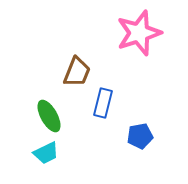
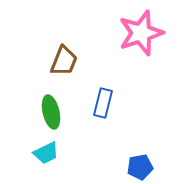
pink star: moved 2 px right
brown trapezoid: moved 13 px left, 11 px up
green ellipse: moved 2 px right, 4 px up; rotated 16 degrees clockwise
blue pentagon: moved 31 px down
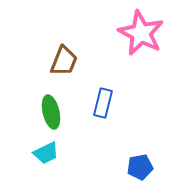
pink star: rotated 27 degrees counterclockwise
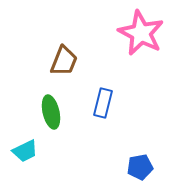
cyan trapezoid: moved 21 px left, 2 px up
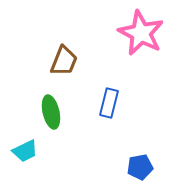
blue rectangle: moved 6 px right
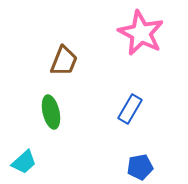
blue rectangle: moved 21 px right, 6 px down; rotated 16 degrees clockwise
cyan trapezoid: moved 1 px left, 11 px down; rotated 16 degrees counterclockwise
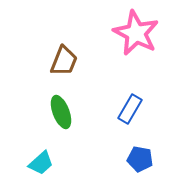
pink star: moved 5 px left
green ellipse: moved 10 px right; rotated 8 degrees counterclockwise
cyan trapezoid: moved 17 px right, 1 px down
blue pentagon: moved 8 px up; rotated 20 degrees clockwise
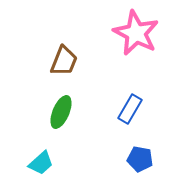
green ellipse: rotated 44 degrees clockwise
